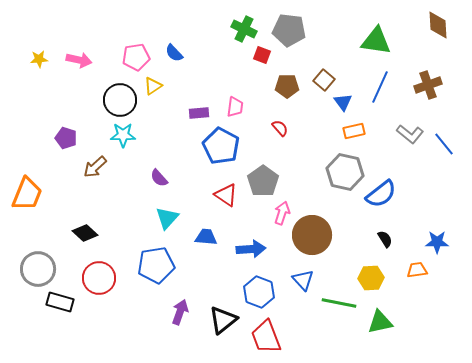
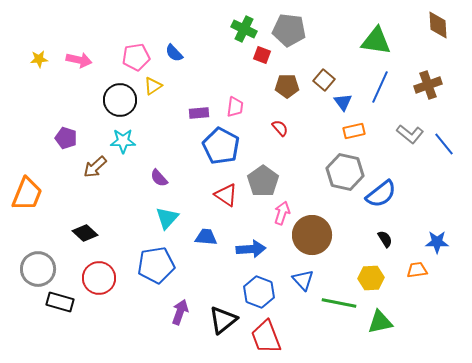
cyan star at (123, 135): moved 6 px down
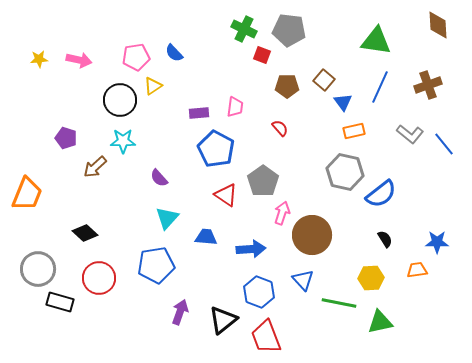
blue pentagon at (221, 146): moved 5 px left, 3 px down
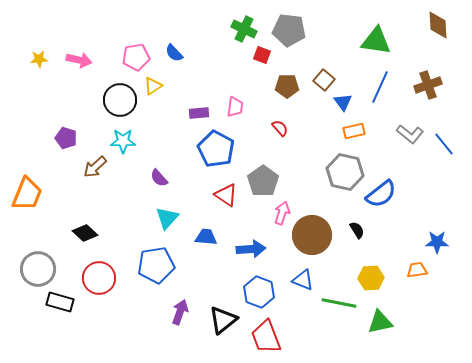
black semicircle at (385, 239): moved 28 px left, 9 px up
blue triangle at (303, 280): rotated 25 degrees counterclockwise
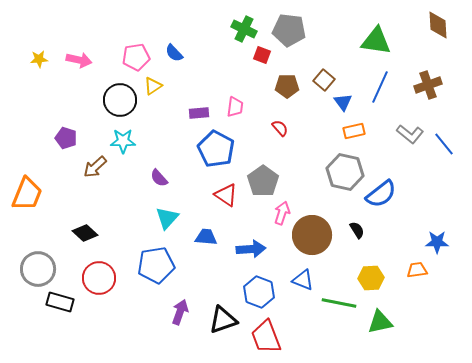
black triangle at (223, 320): rotated 20 degrees clockwise
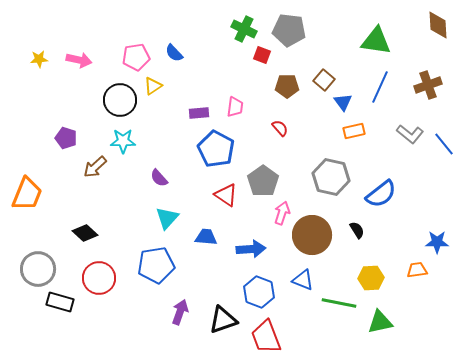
gray hexagon at (345, 172): moved 14 px left, 5 px down
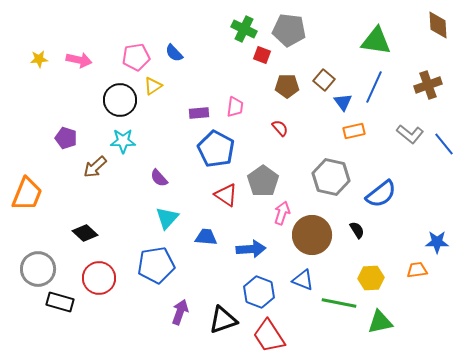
blue line at (380, 87): moved 6 px left
red trapezoid at (266, 337): moved 3 px right, 1 px up; rotated 12 degrees counterclockwise
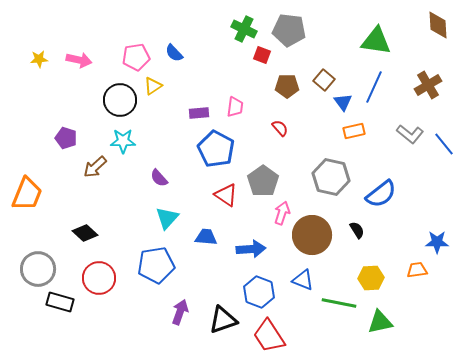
brown cross at (428, 85): rotated 12 degrees counterclockwise
